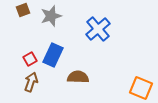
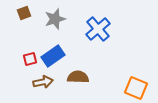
brown square: moved 1 px right, 3 px down
gray star: moved 4 px right, 3 px down
blue rectangle: moved 1 px down; rotated 30 degrees clockwise
red square: rotated 16 degrees clockwise
brown arrow: moved 12 px right; rotated 60 degrees clockwise
orange square: moved 5 px left
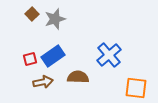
brown square: moved 8 px right, 1 px down; rotated 24 degrees counterclockwise
blue cross: moved 11 px right, 26 px down
orange square: rotated 15 degrees counterclockwise
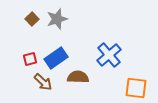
brown square: moved 5 px down
gray star: moved 2 px right
blue rectangle: moved 3 px right, 2 px down
brown arrow: rotated 54 degrees clockwise
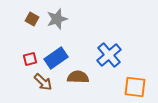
brown square: rotated 16 degrees counterclockwise
orange square: moved 1 px left, 1 px up
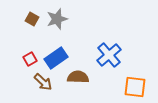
red square: rotated 16 degrees counterclockwise
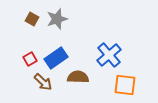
orange square: moved 10 px left, 2 px up
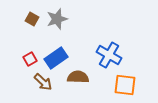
blue cross: rotated 20 degrees counterclockwise
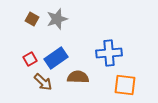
blue cross: moved 2 px up; rotated 35 degrees counterclockwise
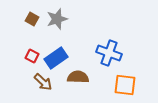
blue cross: rotated 25 degrees clockwise
red square: moved 2 px right, 3 px up; rotated 32 degrees counterclockwise
